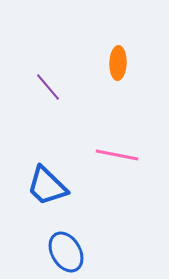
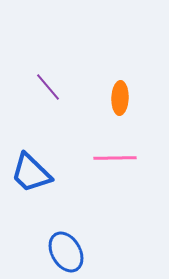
orange ellipse: moved 2 px right, 35 px down
pink line: moved 2 px left, 3 px down; rotated 12 degrees counterclockwise
blue trapezoid: moved 16 px left, 13 px up
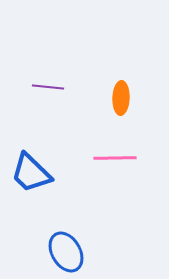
purple line: rotated 44 degrees counterclockwise
orange ellipse: moved 1 px right
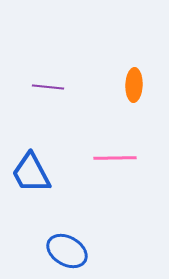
orange ellipse: moved 13 px right, 13 px up
blue trapezoid: rotated 18 degrees clockwise
blue ellipse: moved 1 px right, 1 px up; rotated 30 degrees counterclockwise
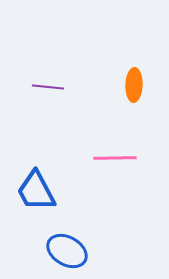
blue trapezoid: moved 5 px right, 18 px down
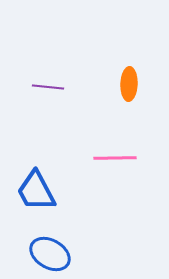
orange ellipse: moved 5 px left, 1 px up
blue ellipse: moved 17 px left, 3 px down
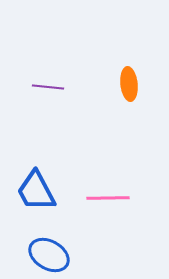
orange ellipse: rotated 8 degrees counterclockwise
pink line: moved 7 px left, 40 px down
blue ellipse: moved 1 px left, 1 px down
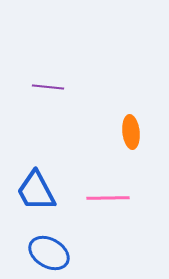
orange ellipse: moved 2 px right, 48 px down
blue ellipse: moved 2 px up
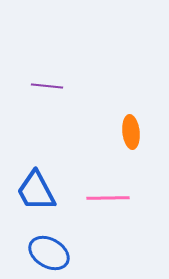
purple line: moved 1 px left, 1 px up
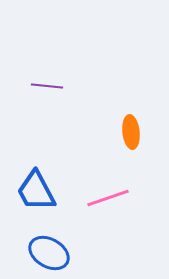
pink line: rotated 18 degrees counterclockwise
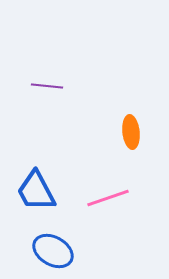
blue ellipse: moved 4 px right, 2 px up
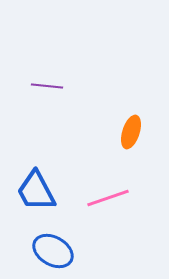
orange ellipse: rotated 24 degrees clockwise
